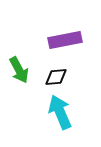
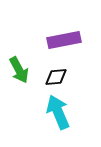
purple rectangle: moved 1 px left
cyan arrow: moved 2 px left
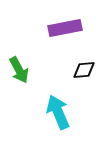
purple rectangle: moved 1 px right, 12 px up
black diamond: moved 28 px right, 7 px up
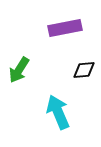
green arrow: rotated 60 degrees clockwise
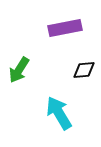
cyan arrow: moved 1 px right, 1 px down; rotated 8 degrees counterclockwise
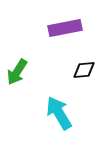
green arrow: moved 2 px left, 2 px down
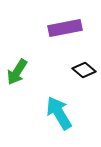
black diamond: rotated 45 degrees clockwise
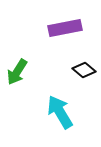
cyan arrow: moved 1 px right, 1 px up
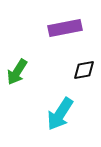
black diamond: rotated 50 degrees counterclockwise
cyan arrow: moved 2 px down; rotated 116 degrees counterclockwise
